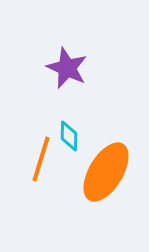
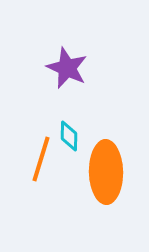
orange ellipse: rotated 32 degrees counterclockwise
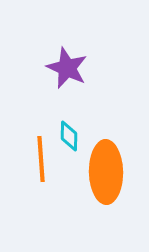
orange line: rotated 21 degrees counterclockwise
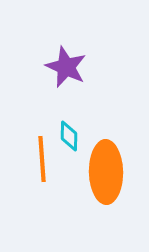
purple star: moved 1 px left, 1 px up
orange line: moved 1 px right
